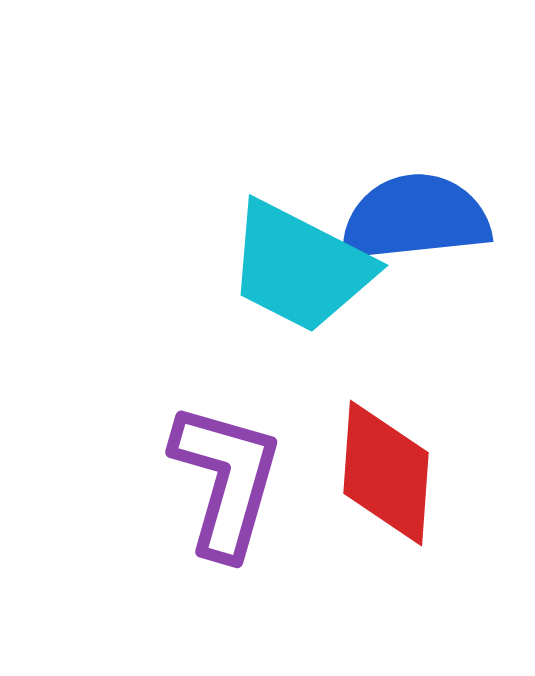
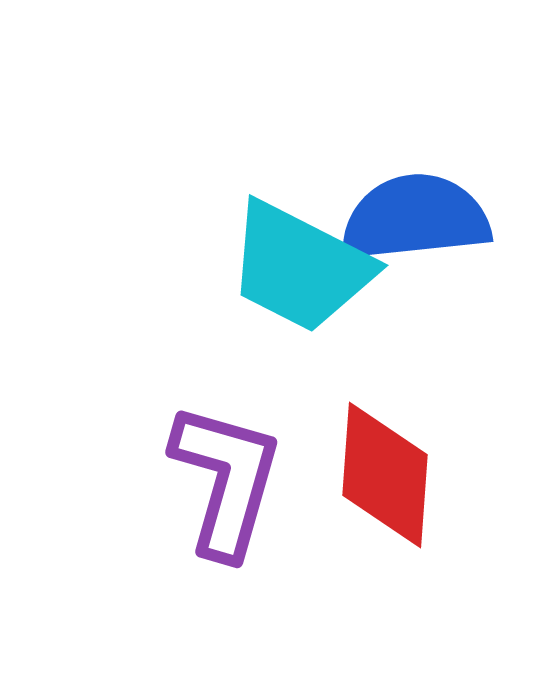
red diamond: moved 1 px left, 2 px down
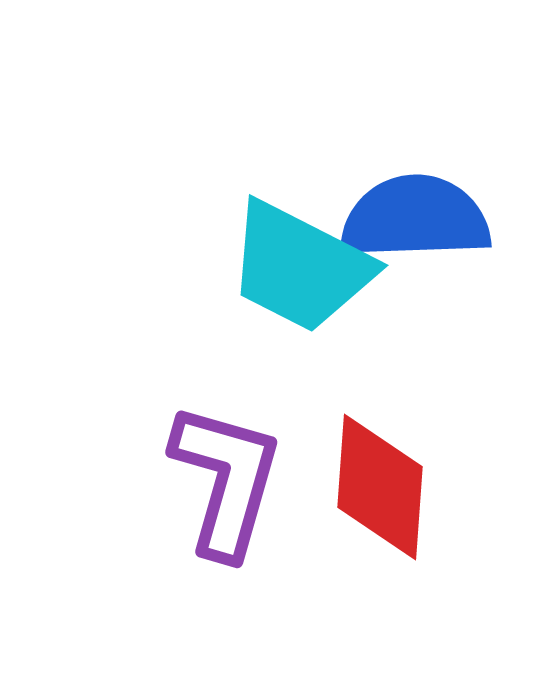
blue semicircle: rotated 4 degrees clockwise
red diamond: moved 5 px left, 12 px down
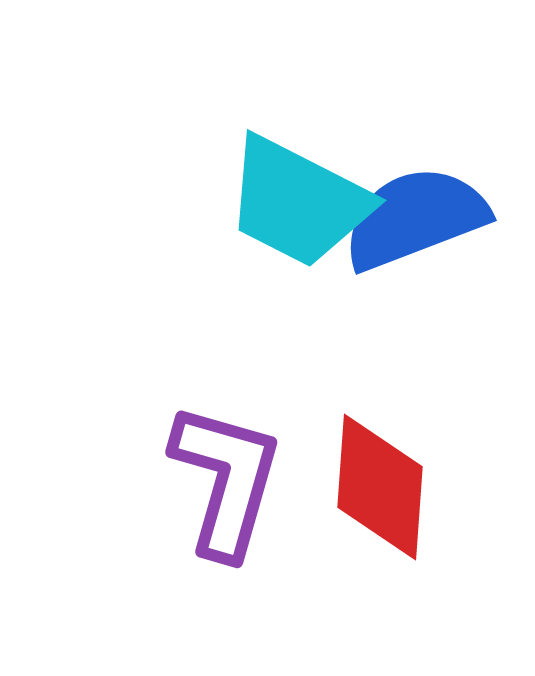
blue semicircle: rotated 19 degrees counterclockwise
cyan trapezoid: moved 2 px left, 65 px up
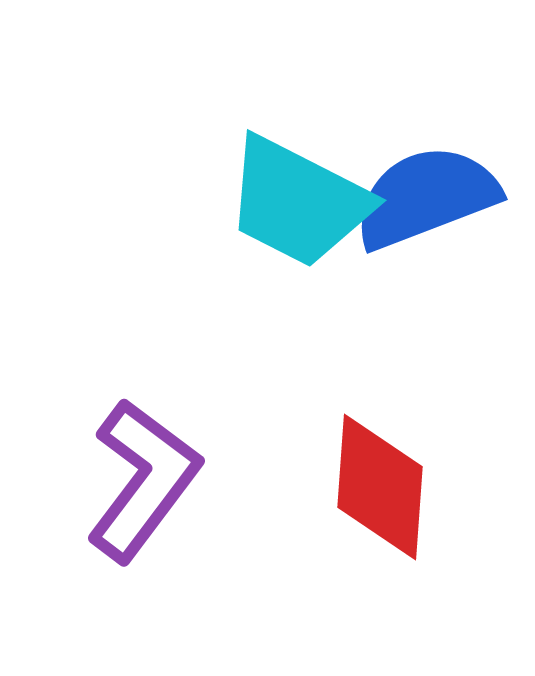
blue semicircle: moved 11 px right, 21 px up
purple L-shape: moved 83 px left; rotated 21 degrees clockwise
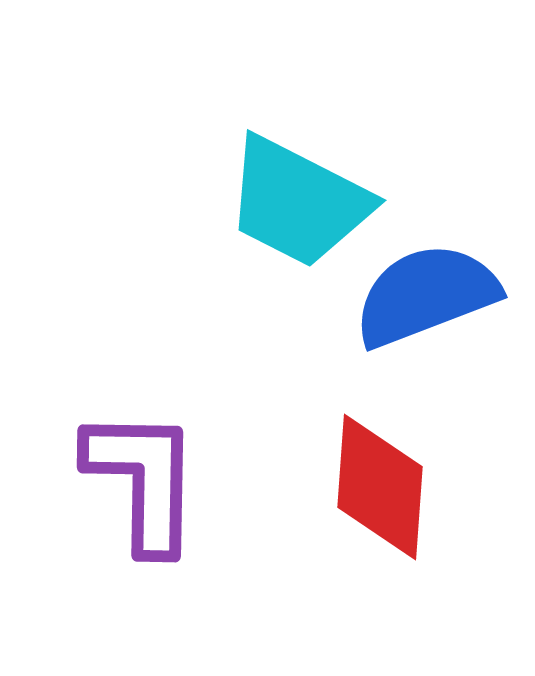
blue semicircle: moved 98 px down
purple L-shape: rotated 36 degrees counterclockwise
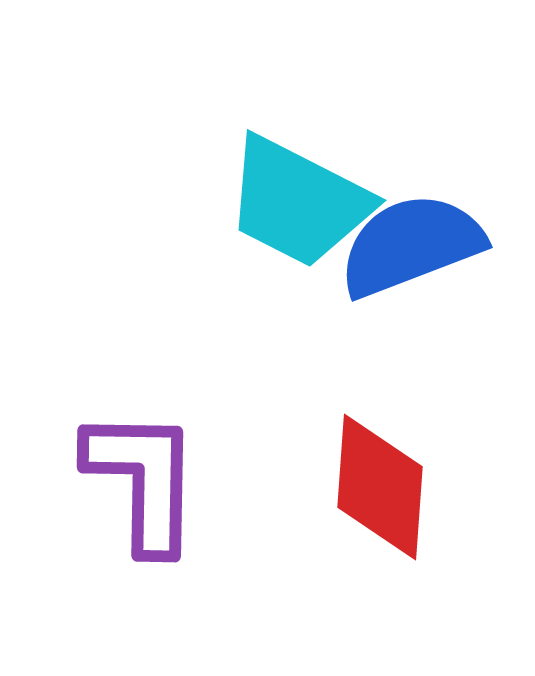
blue semicircle: moved 15 px left, 50 px up
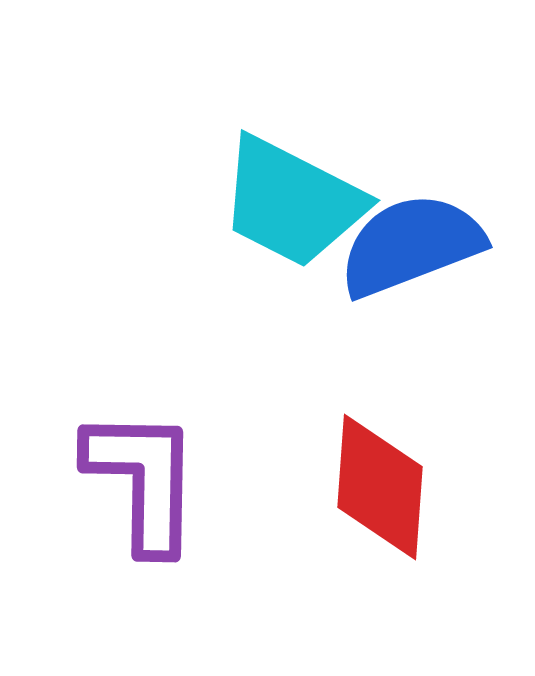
cyan trapezoid: moved 6 px left
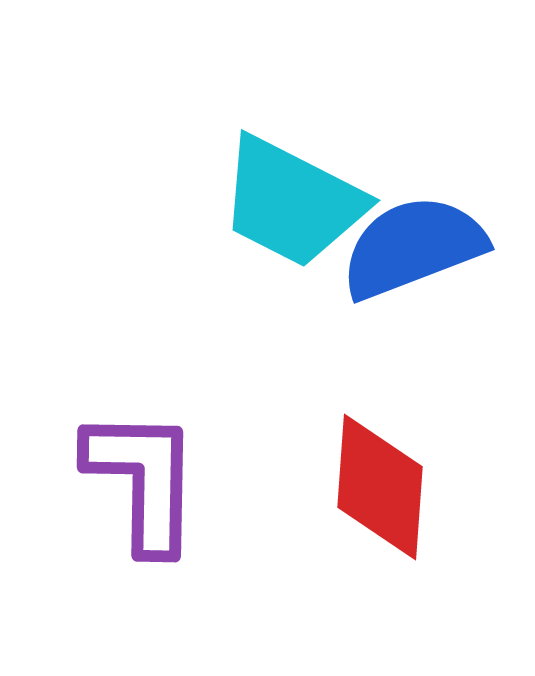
blue semicircle: moved 2 px right, 2 px down
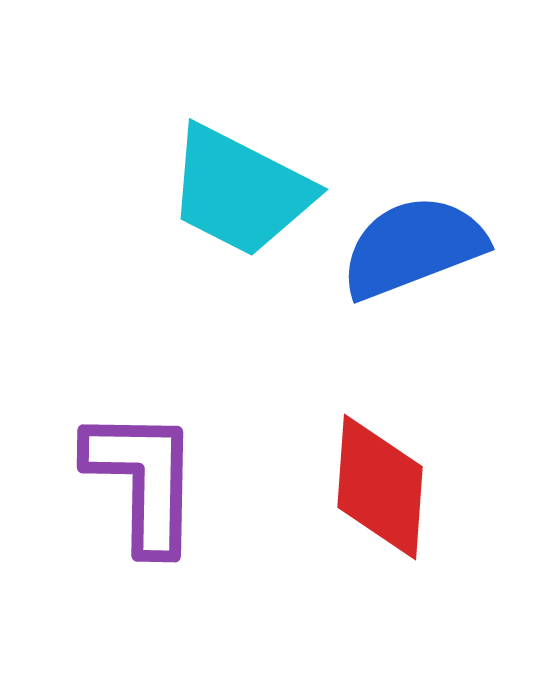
cyan trapezoid: moved 52 px left, 11 px up
